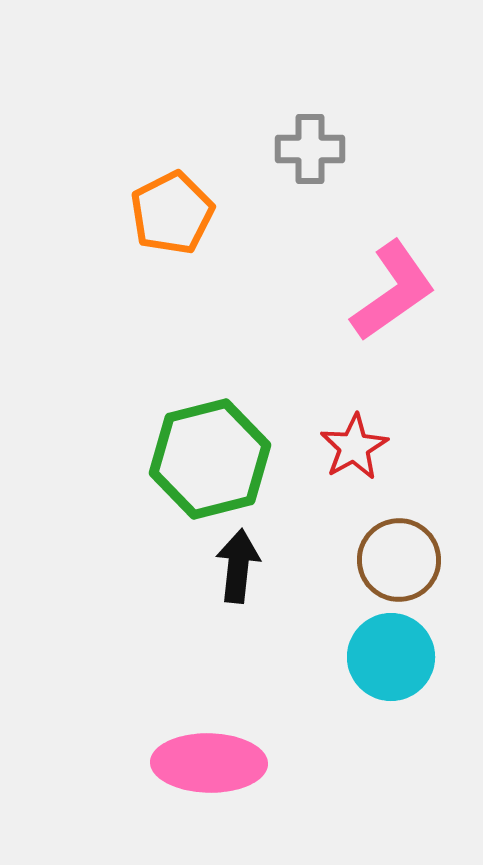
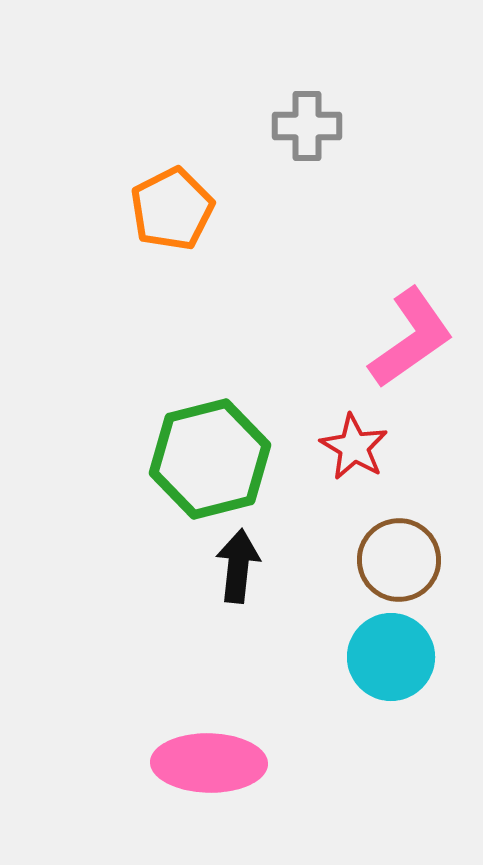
gray cross: moved 3 px left, 23 px up
orange pentagon: moved 4 px up
pink L-shape: moved 18 px right, 47 px down
red star: rotated 12 degrees counterclockwise
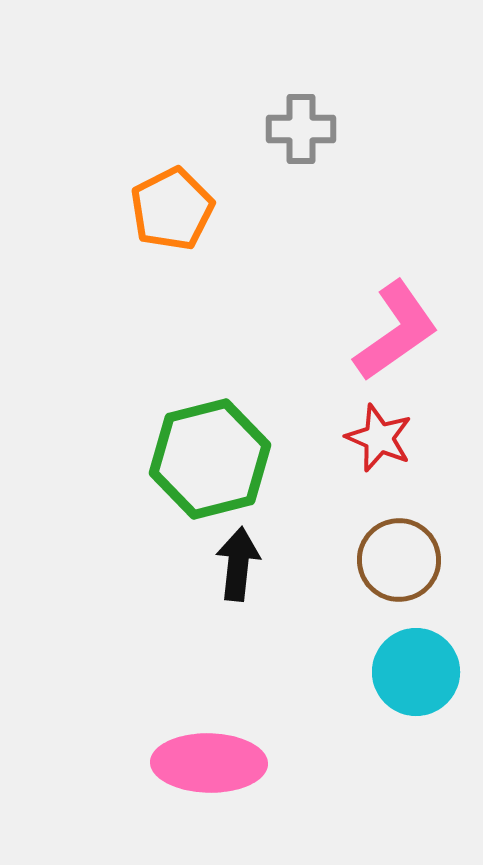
gray cross: moved 6 px left, 3 px down
pink L-shape: moved 15 px left, 7 px up
red star: moved 25 px right, 9 px up; rotated 8 degrees counterclockwise
black arrow: moved 2 px up
cyan circle: moved 25 px right, 15 px down
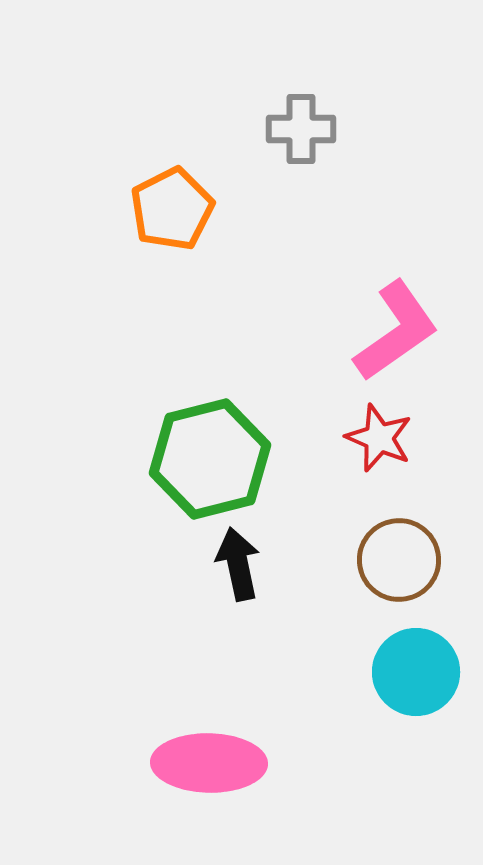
black arrow: rotated 18 degrees counterclockwise
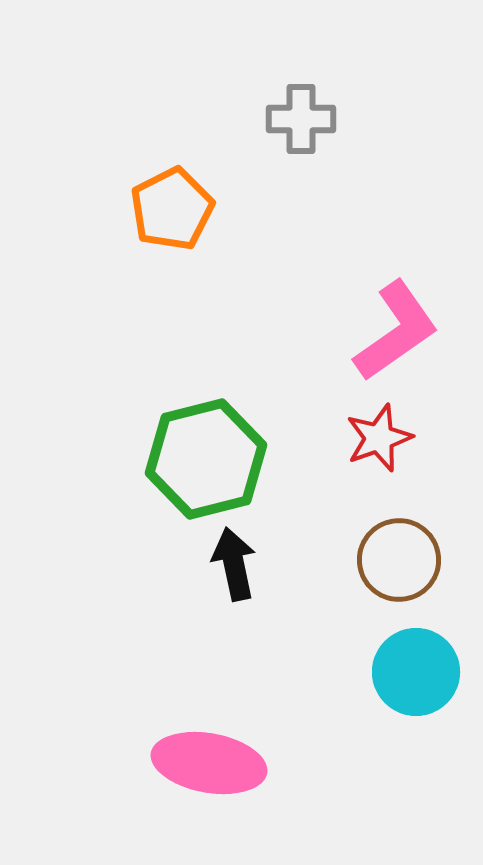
gray cross: moved 10 px up
red star: rotated 30 degrees clockwise
green hexagon: moved 4 px left
black arrow: moved 4 px left
pink ellipse: rotated 9 degrees clockwise
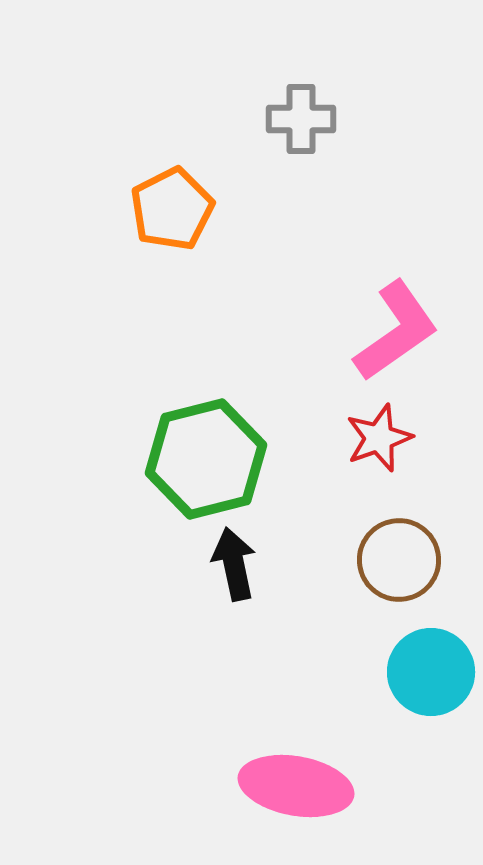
cyan circle: moved 15 px right
pink ellipse: moved 87 px right, 23 px down
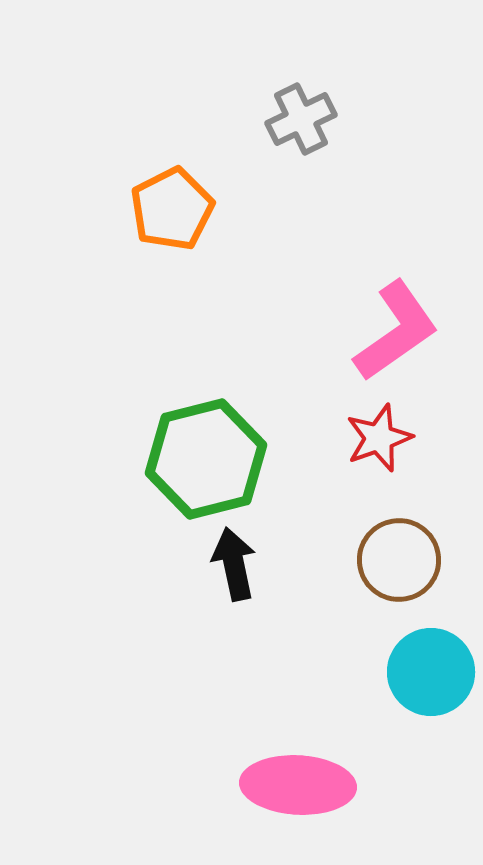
gray cross: rotated 26 degrees counterclockwise
pink ellipse: moved 2 px right, 1 px up; rotated 7 degrees counterclockwise
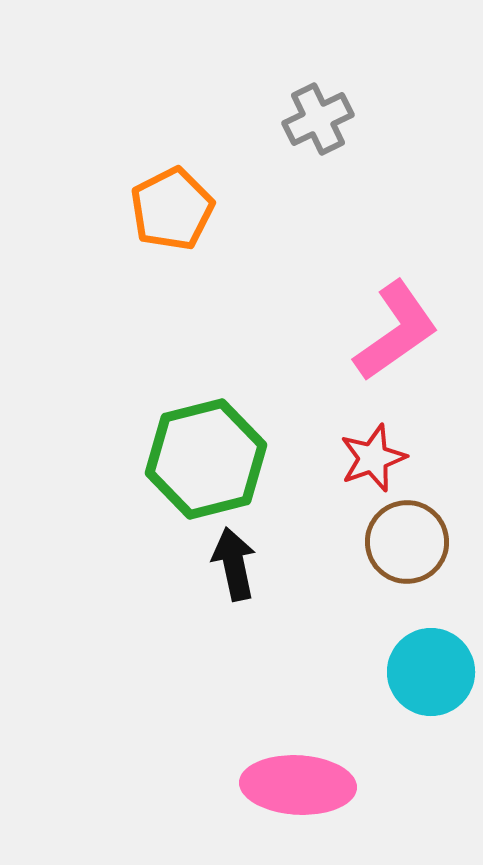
gray cross: moved 17 px right
red star: moved 6 px left, 20 px down
brown circle: moved 8 px right, 18 px up
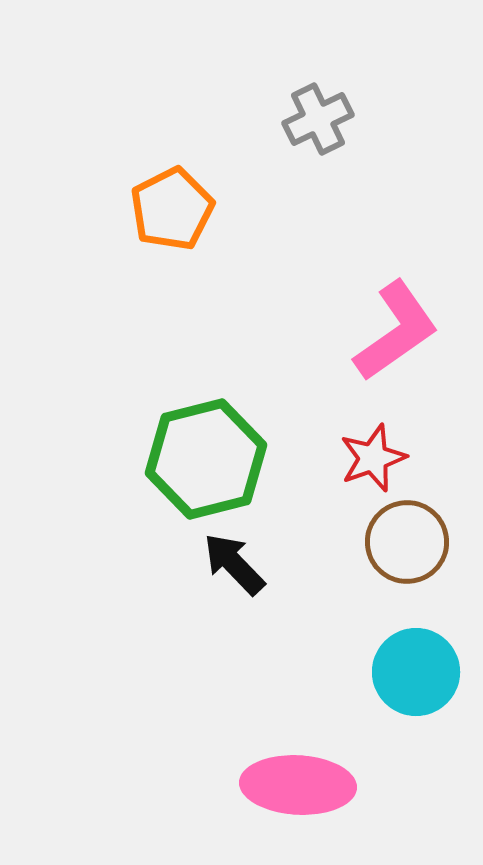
black arrow: rotated 32 degrees counterclockwise
cyan circle: moved 15 px left
